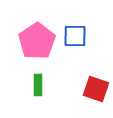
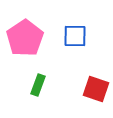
pink pentagon: moved 12 px left, 3 px up
green rectangle: rotated 20 degrees clockwise
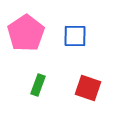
pink pentagon: moved 1 px right, 5 px up
red square: moved 8 px left, 1 px up
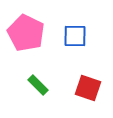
pink pentagon: rotated 12 degrees counterclockwise
green rectangle: rotated 65 degrees counterclockwise
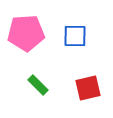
pink pentagon: rotated 30 degrees counterclockwise
red square: rotated 32 degrees counterclockwise
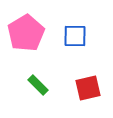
pink pentagon: rotated 27 degrees counterclockwise
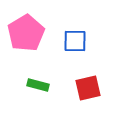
blue square: moved 5 px down
green rectangle: rotated 30 degrees counterclockwise
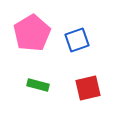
pink pentagon: moved 6 px right
blue square: moved 2 px right, 1 px up; rotated 20 degrees counterclockwise
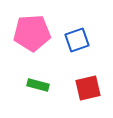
pink pentagon: rotated 27 degrees clockwise
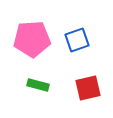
pink pentagon: moved 6 px down
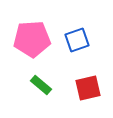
green rectangle: moved 3 px right; rotated 25 degrees clockwise
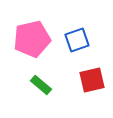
pink pentagon: rotated 9 degrees counterclockwise
red square: moved 4 px right, 8 px up
